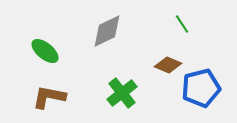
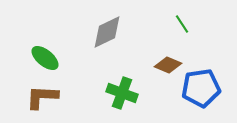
gray diamond: moved 1 px down
green ellipse: moved 7 px down
blue pentagon: rotated 6 degrees clockwise
green cross: rotated 32 degrees counterclockwise
brown L-shape: moved 7 px left; rotated 8 degrees counterclockwise
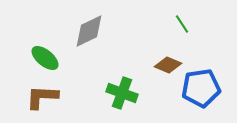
gray diamond: moved 18 px left, 1 px up
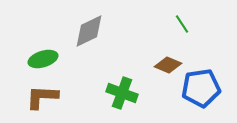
green ellipse: moved 2 px left, 1 px down; rotated 56 degrees counterclockwise
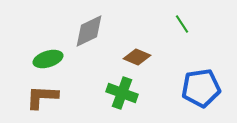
green ellipse: moved 5 px right
brown diamond: moved 31 px left, 8 px up
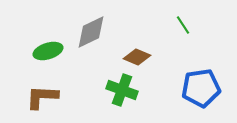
green line: moved 1 px right, 1 px down
gray diamond: moved 2 px right, 1 px down
green ellipse: moved 8 px up
green cross: moved 3 px up
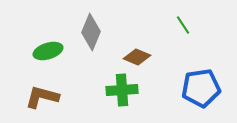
gray diamond: rotated 42 degrees counterclockwise
green cross: rotated 24 degrees counterclockwise
brown L-shape: rotated 12 degrees clockwise
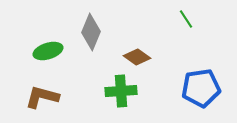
green line: moved 3 px right, 6 px up
brown diamond: rotated 12 degrees clockwise
green cross: moved 1 px left, 1 px down
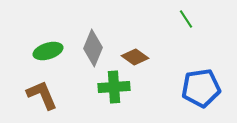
gray diamond: moved 2 px right, 16 px down
brown diamond: moved 2 px left
green cross: moved 7 px left, 4 px up
brown L-shape: moved 2 px up; rotated 52 degrees clockwise
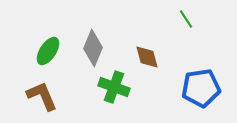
green ellipse: rotated 40 degrees counterclockwise
brown diamond: moved 12 px right; rotated 40 degrees clockwise
green cross: rotated 24 degrees clockwise
brown L-shape: moved 1 px down
